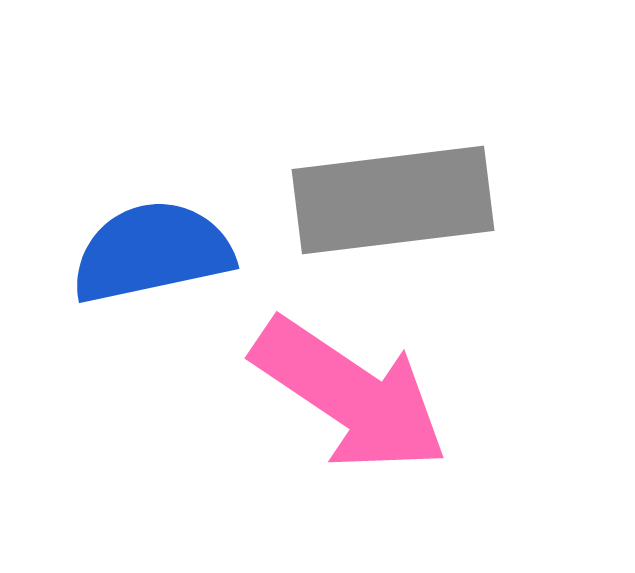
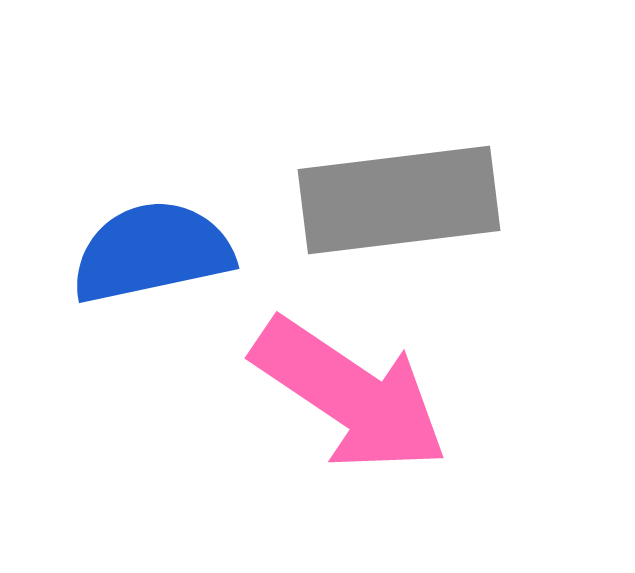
gray rectangle: moved 6 px right
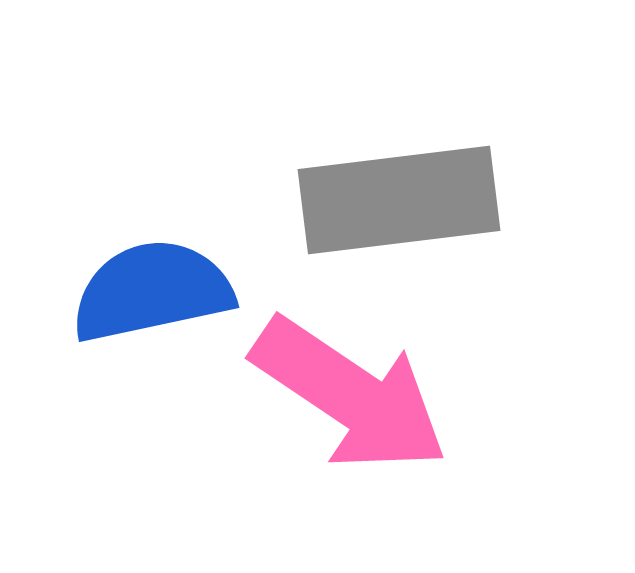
blue semicircle: moved 39 px down
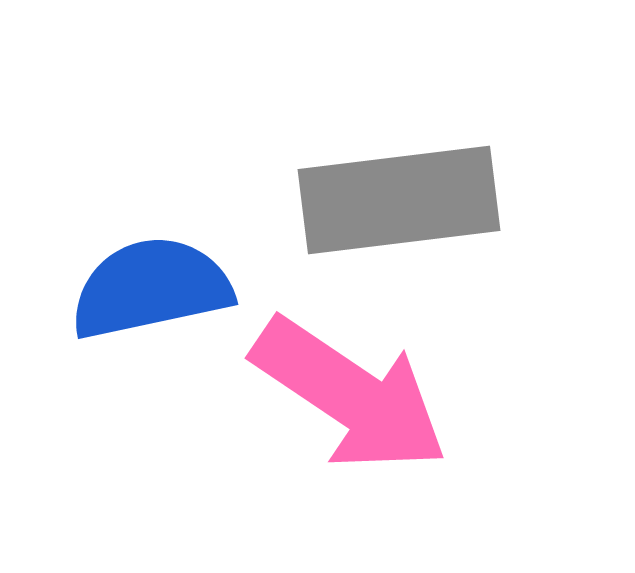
blue semicircle: moved 1 px left, 3 px up
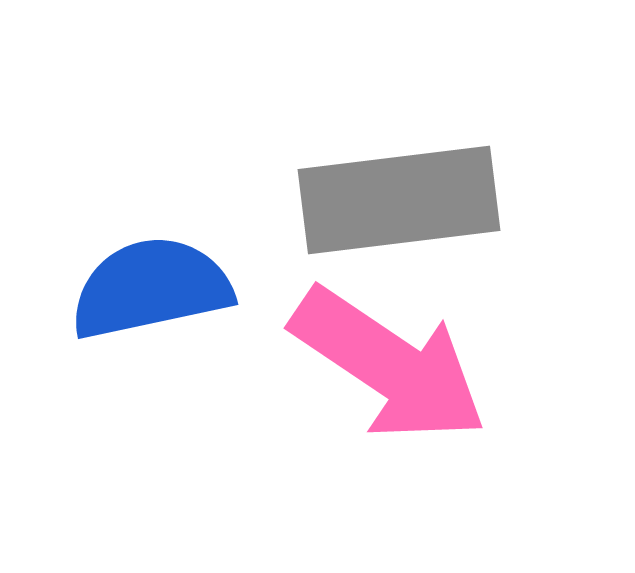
pink arrow: moved 39 px right, 30 px up
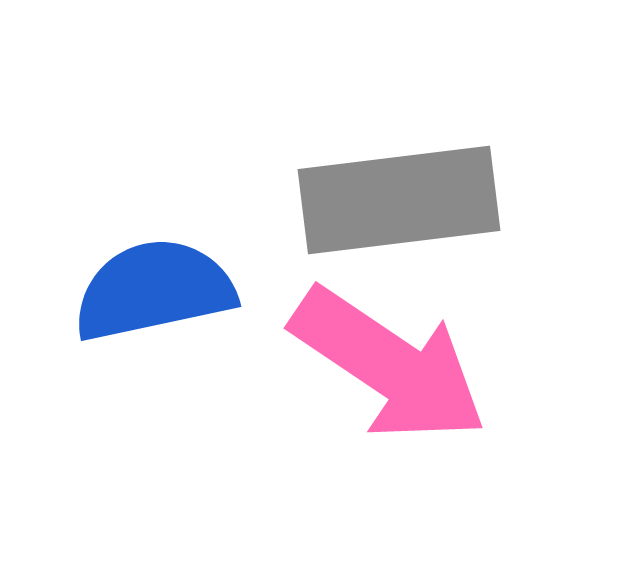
blue semicircle: moved 3 px right, 2 px down
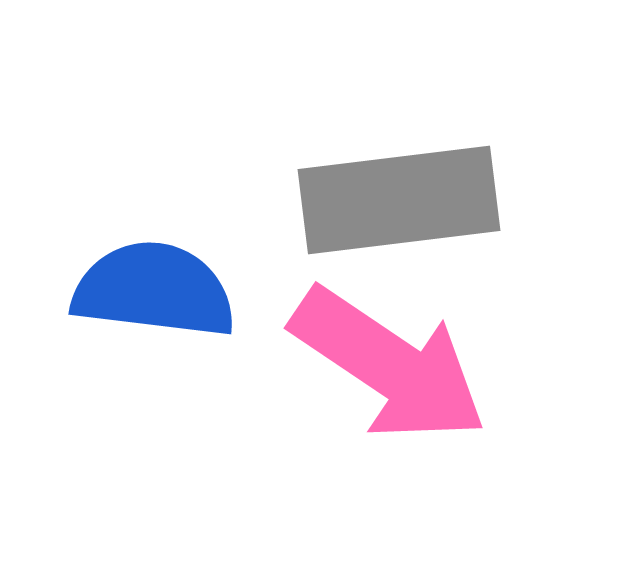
blue semicircle: rotated 19 degrees clockwise
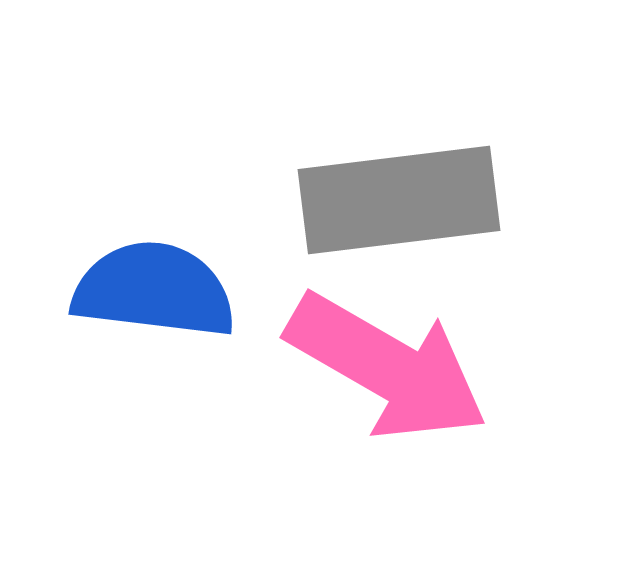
pink arrow: moved 2 px left, 2 px down; rotated 4 degrees counterclockwise
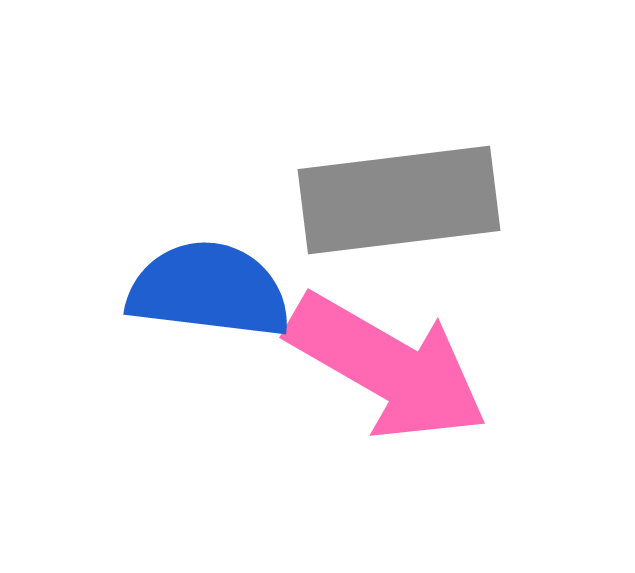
blue semicircle: moved 55 px right
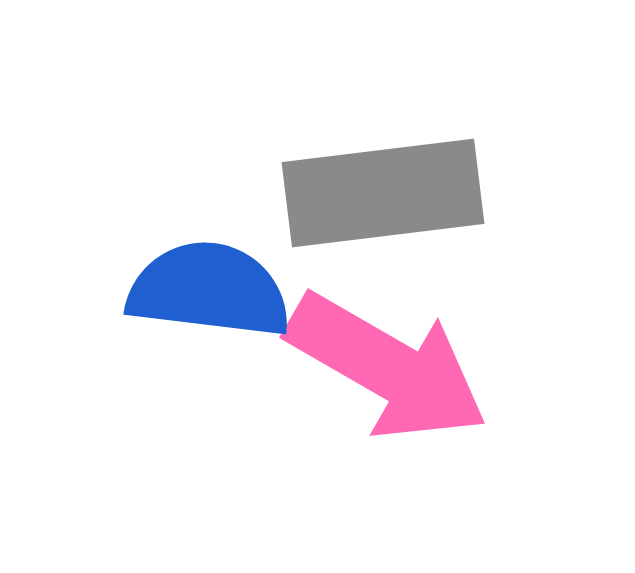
gray rectangle: moved 16 px left, 7 px up
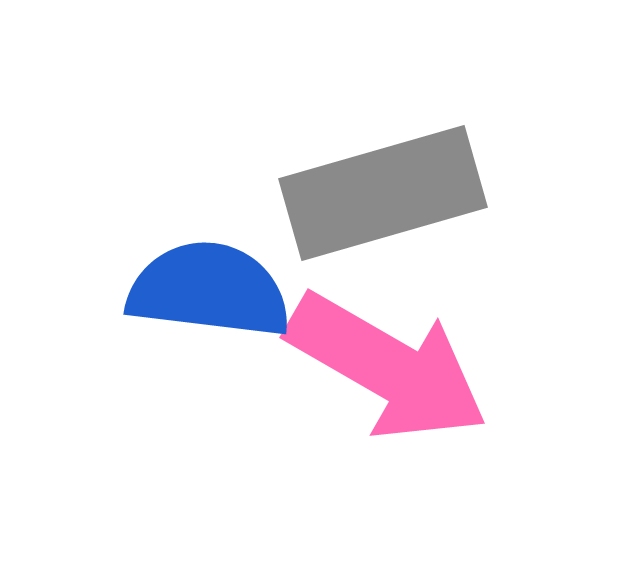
gray rectangle: rotated 9 degrees counterclockwise
